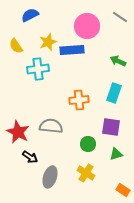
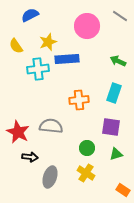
gray line: moved 1 px up
blue rectangle: moved 5 px left, 9 px down
green circle: moved 1 px left, 4 px down
black arrow: rotated 28 degrees counterclockwise
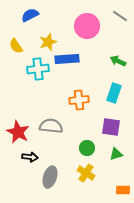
orange rectangle: rotated 32 degrees counterclockwise
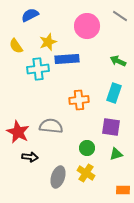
gray ellipse: moved 8 px right
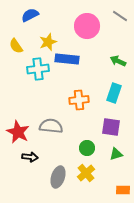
blue rectangle: rotated 10 degrees clockwise
yellow cross: rotated 18 degrees clockwise
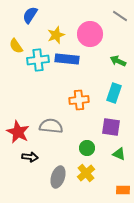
blue semicircle: rotated 30 degrees counterclockwise
pink circle: moved 3 px right, 8 px down
yellow star: moved 8 px right, 7 px up
cyan cross: moved 9 px up
green triangle: moved 3 px right; rotated 40 degrees clockwise
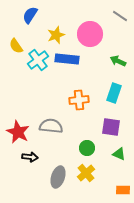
cyan cross: rotated 30 degrees counterclockwise
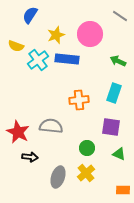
yellow semicircle: rotated 35 degrees counterclockwise
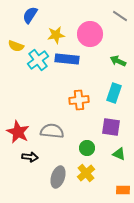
yellow star: rotated 12 degrees clockwise
gray semicircle: moved 1 px right, 5 px down
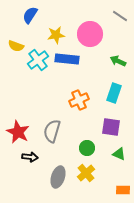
orange cross: rotated 18 degrees counterclockwise
gray semicircle: rotated 80 degrees counterclockwise
